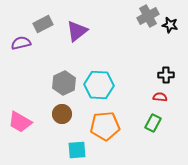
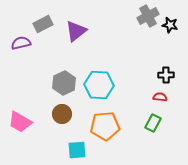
purple triangle: moved 1 px left
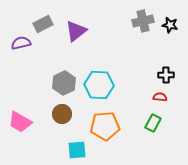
gray cross: moved 5 px left, 5 px down; rotated 15 degrees clockwise
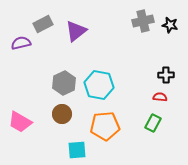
cyan hexagon: rotated 8 degrees clockwise
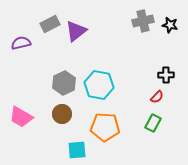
gray rectangle: moved 7 px right
red semicircle: moved 3 px left; rotated 128 degrees clockwise
pink trapezoid: moved 1 px right, 5 px up
orange pentagon: moved 1 px down; rotated 8 degrees clockwise
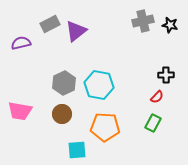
pink trapezoid: moved 1 px left, 6 px up; rotated 20 degrees counterclockwise
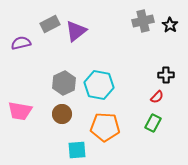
black star: rotated 21 degrees clockwise
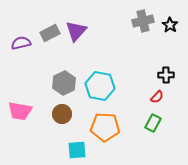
gray rectangle: moved 9 px down
purple triangle: rotated 10 degrees counterclockwise
cyan hexagon: moved 1 px right, 1 px down
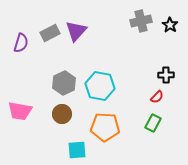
gray cross: moved 2 px left
purple semicircle: rotated 120 degrees clockwise
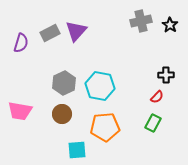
orange pentagon: rotated 8 degrees counterclockwise
